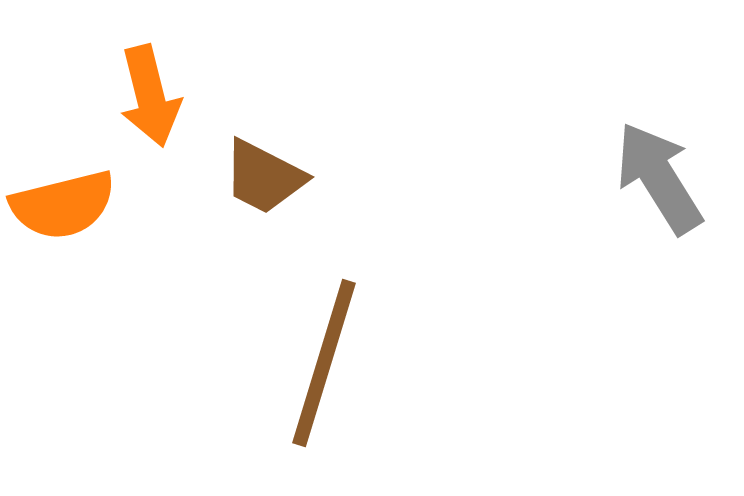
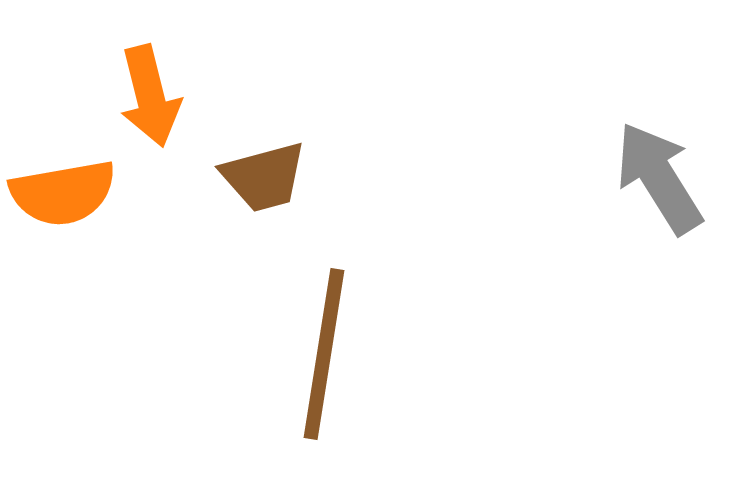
brown trapezoid: rotated 42 degrees counterclockwise
orange semicircle: moved 12 px up; rotated 4 degrees clockwise
brown line: moved 9 px up; rotated 8 degrees counterclockwise
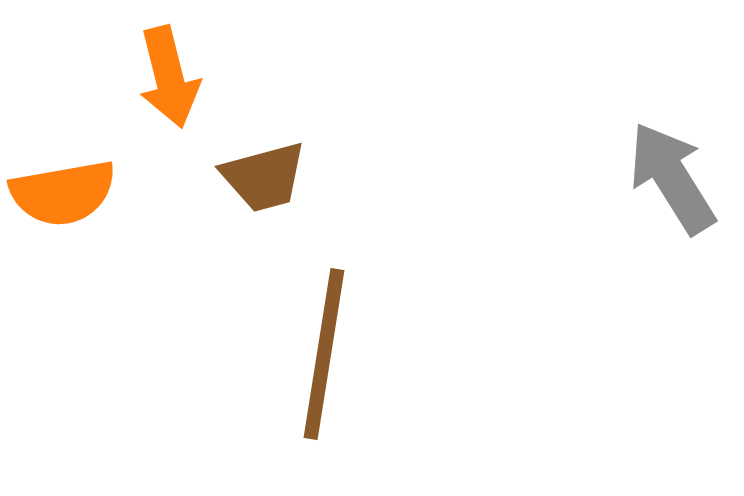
orange arrow: moved 19 px right, 19 px up
gray arrow: moved 13 px right
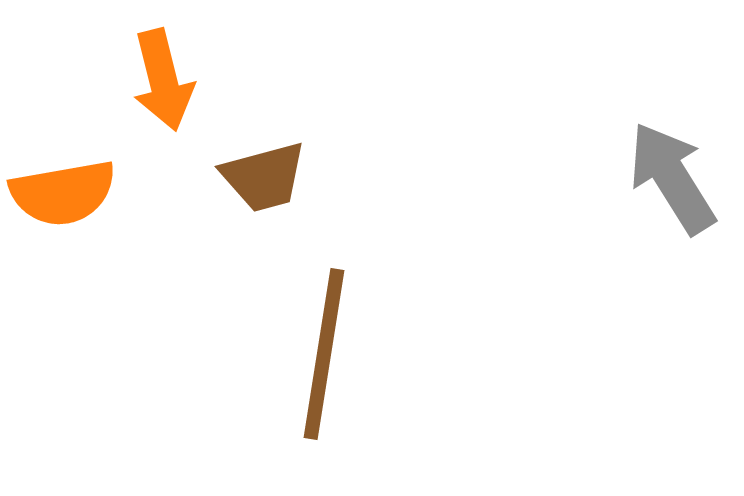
orange arrow: moved 6 px left, 3 px down
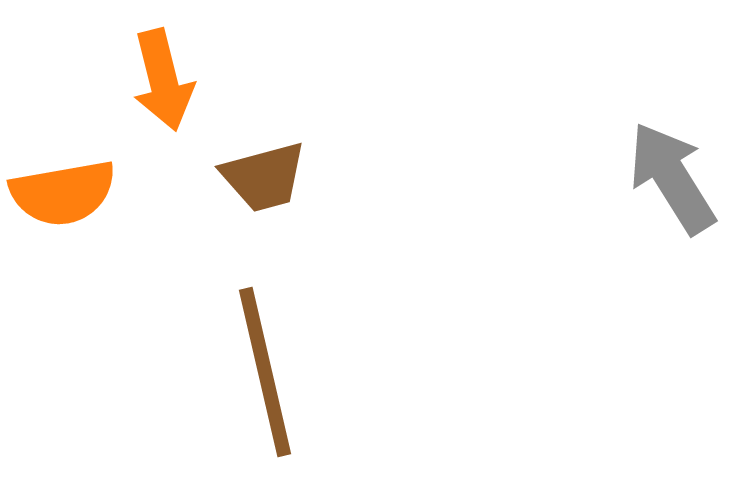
brown line: moved 59 px left, 18 px down; rotated 22 degrees counterclockwise
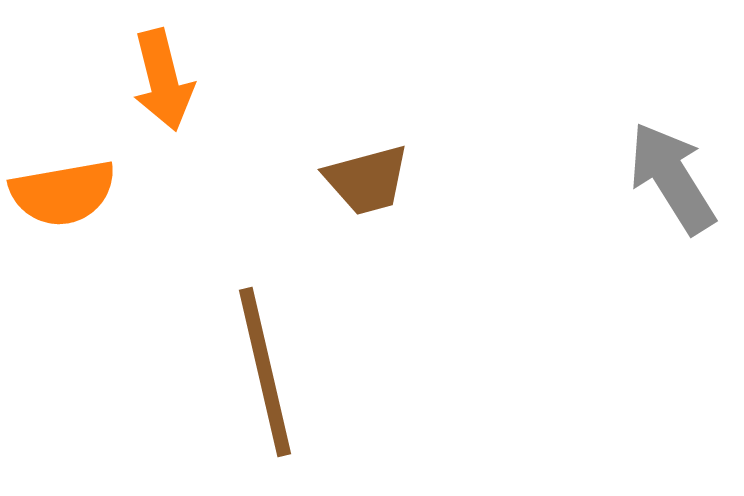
brown trapezoid: moved 103 px right, 3 px down
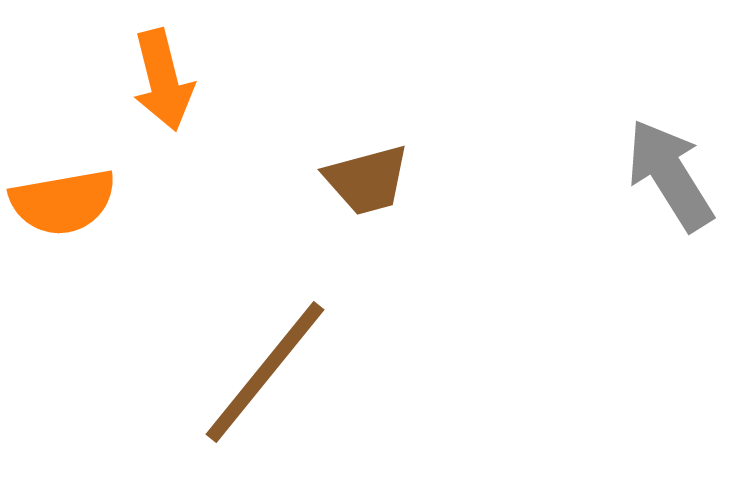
gray arrow: moved 2 px left, 3 px up
orange semicircle: moved 9 px down
brown line: rotated 52 degrees clockwise
